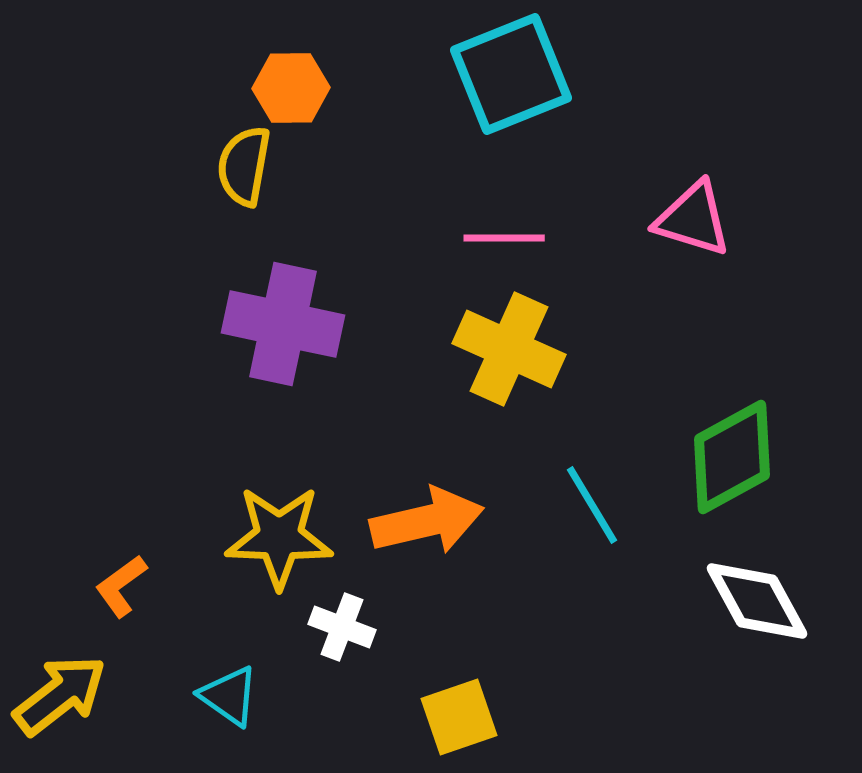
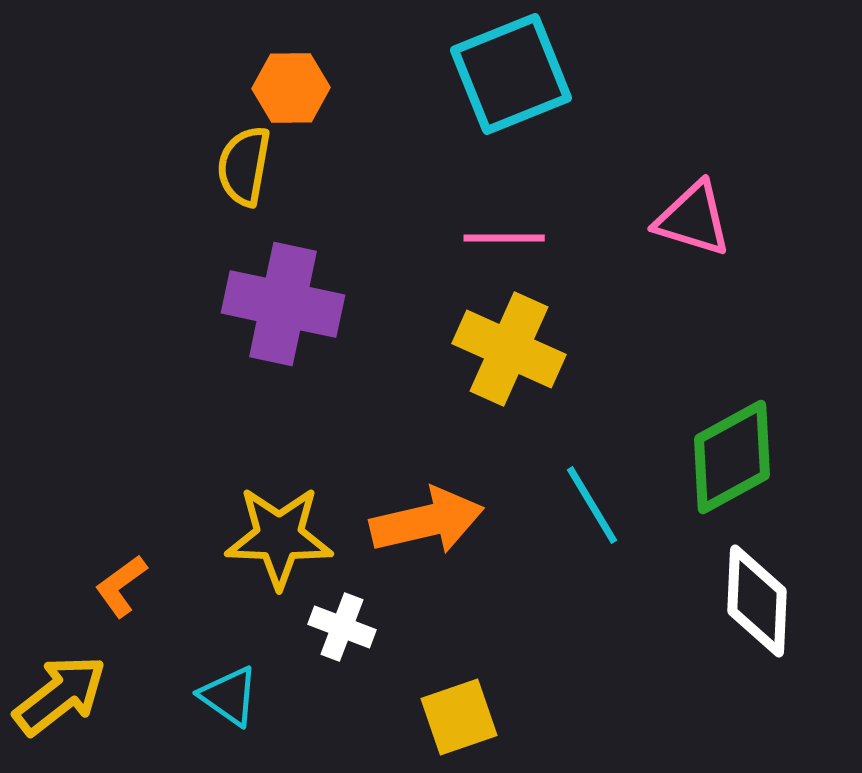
purple cross: moved 20 px up
white diamond: rotated 31 degrees clockwise
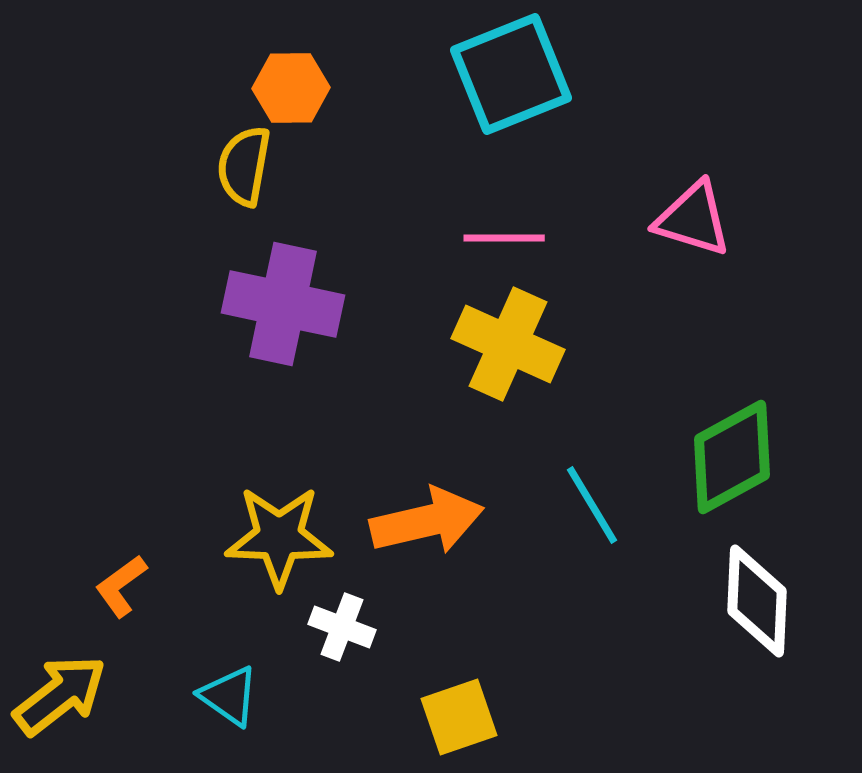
yellow cross: moved 1 px left, 5 px up
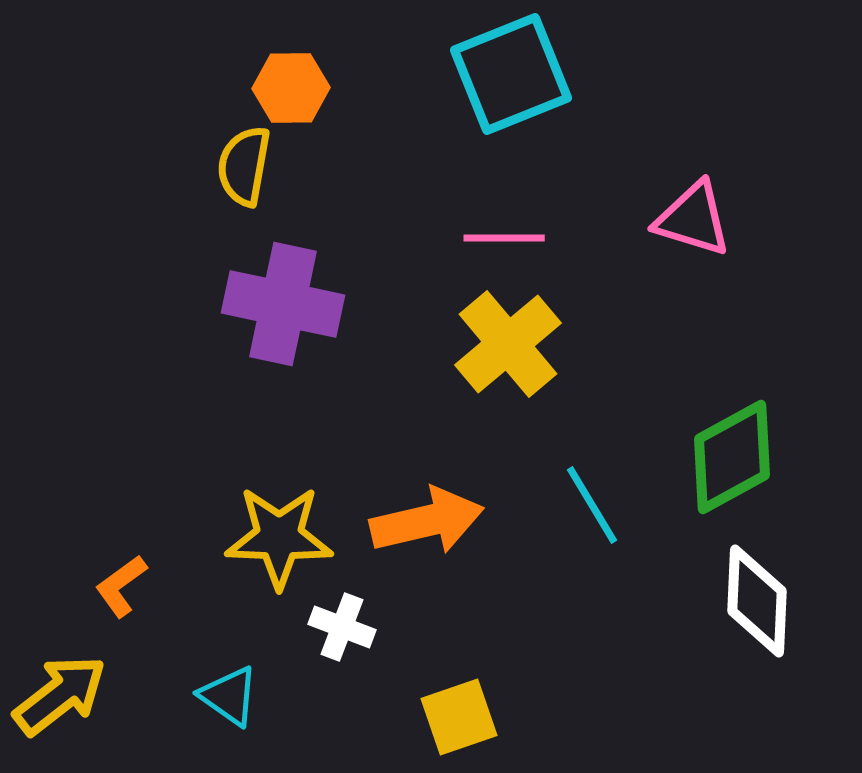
yellow cross: rotated 26 degrees clockwise
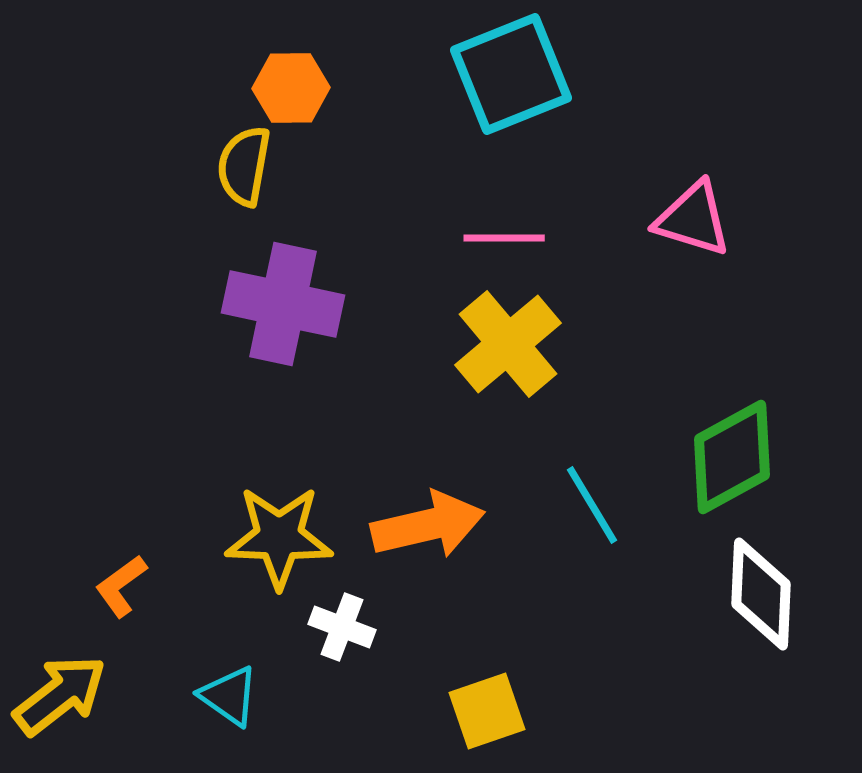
orange arrow: moved 1 px right, 4 px down
white diamond: moved 4 px right, 7 px up
yellow square: moved 28 px right, 6 px up
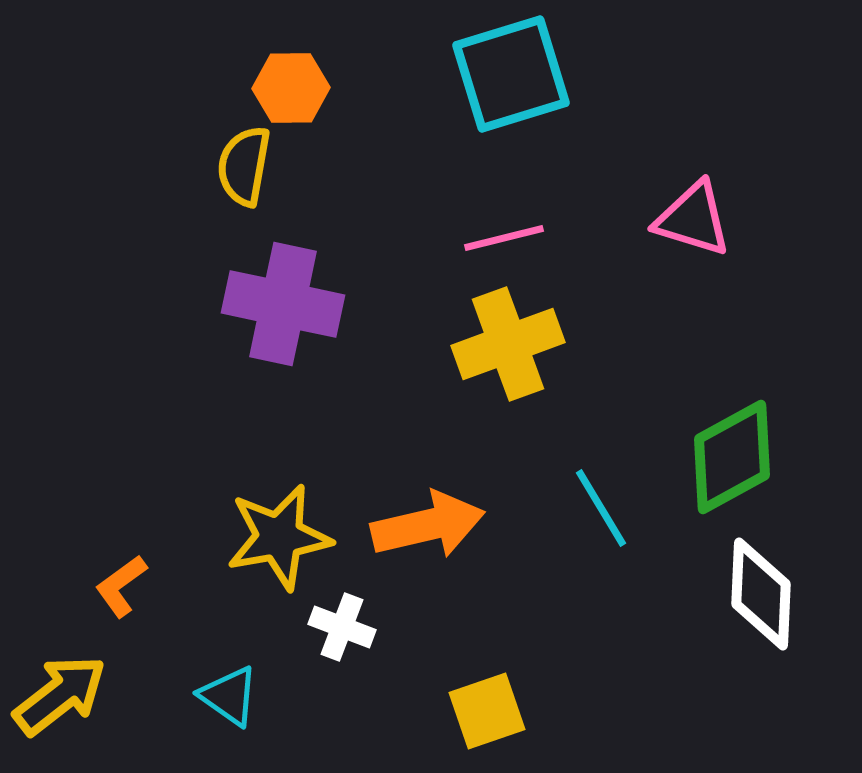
cyan square: rotated 5 degrees clockwise
pink line: rotated 14 degrees counterclockwise
yellow cross: rotated 20 degrees clockwise
cyan line: moved 9 px right, 3 px down
yellow star: rotated 12 degrees counterclockwise
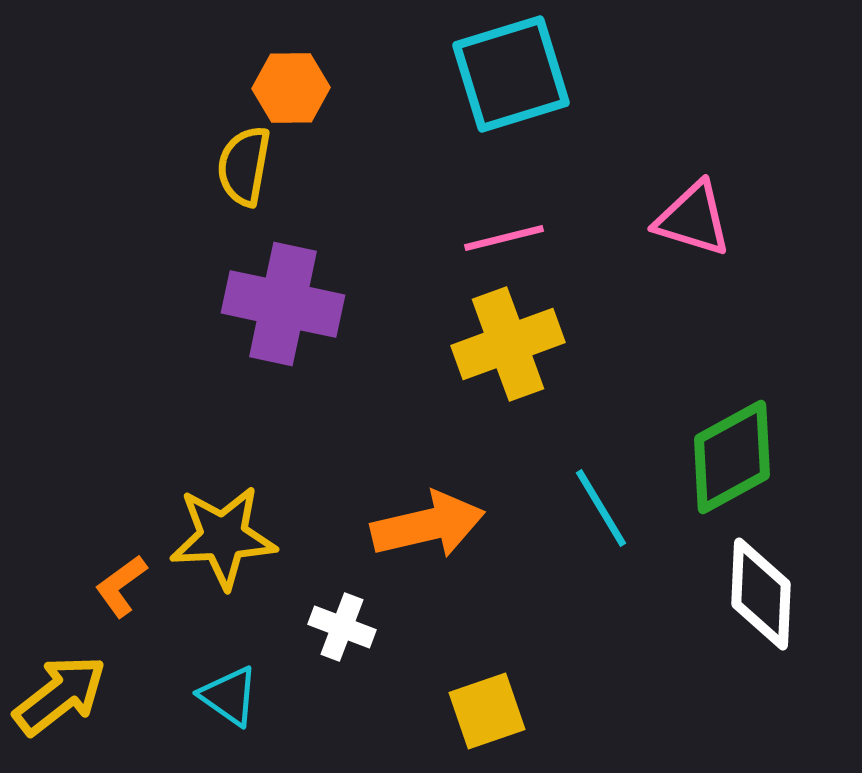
yellow star: moved 56 px left; rotated 7 degrees clockwise
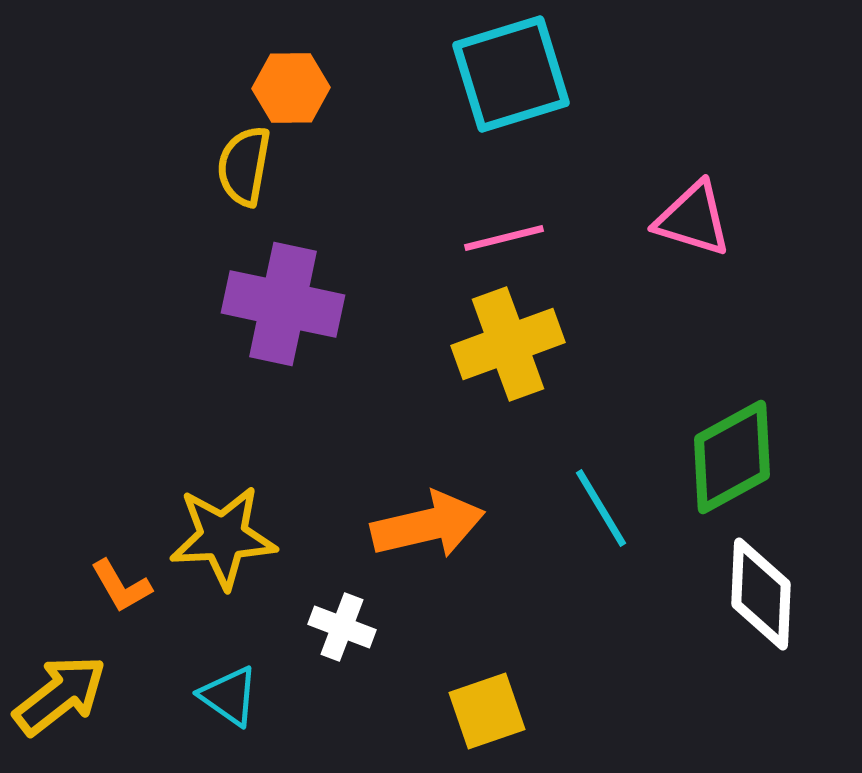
orange L-shape: rotated 84 degrees counterclockwise
